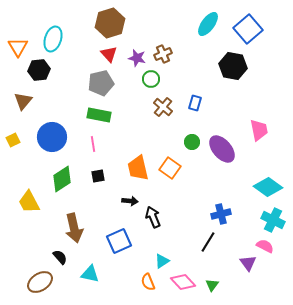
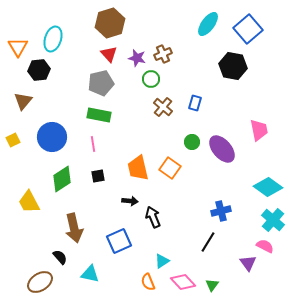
blue cross at (221, 214): moved 3 px up
cyan cross at (273, 220): rotated 15 degrees clockwise
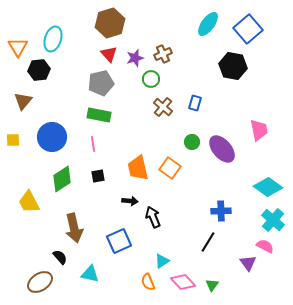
purple star at (137, 58): moved 2 px left; rotated 30 degrees counterclockwise
yellow square at (13, 140): rotated 24 degrees clockwise
blue cross at (221, 211): rotated 12 degrees clockwise
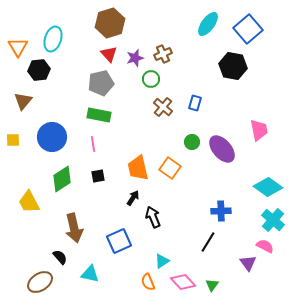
black arrow at (130, 201): moved 3 px right, 3 px up; rotated 63 degrees counterclockwise
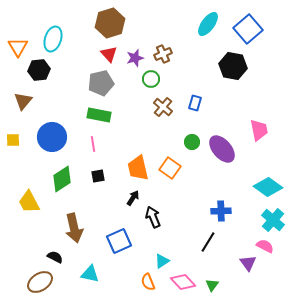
black semicircle at (60, 257): moved 5 px left; rotated 21 degrees counterclockwise
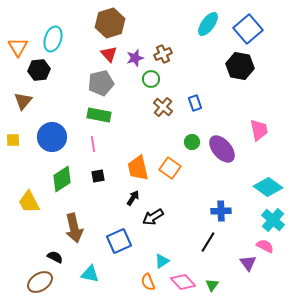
black hexagon at (233, 66): moved 7 px right
blue rectangle at (195, 103): rotated 35 degrees counterclockwise
black arrow at (153, 217): rotated 100 degrees counterclockwise
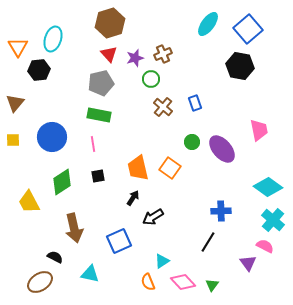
brown triangle at (23, 101): moved 8 px left, 2 px down
green diamond at (62, 179): moved 3 px down
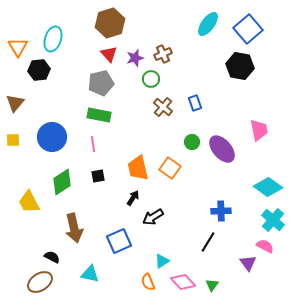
black semicircle at (55, 257): moved 3 px left
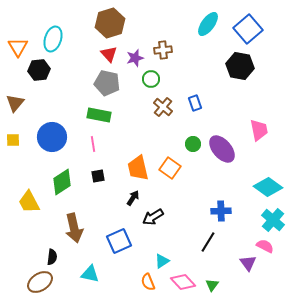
brown cross at (163, 54): moved 4 px up; rotated 18 degrees clockwise
gray pentagon at (101, 83): moved 6 px right; rotated 25 degrees clockwise
green circle at (192, 142): moved 1 px right, 2 px down
black semicircle at (52, 257): rotated 70 degrees clockwise
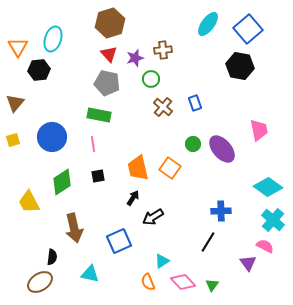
yellow square at (13, 140): rotated 16 degrees counterclockwise
